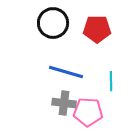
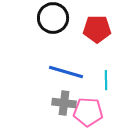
black circle: moved 5 px up
cyan line: moved 5 px left, 1 px up
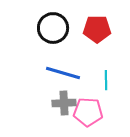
black circle: moved 10 px down
blue line: moved 3 px left, 1 px down
gray cross: rotated 10 degrees counterclockwise
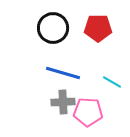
red pentagon: moved 1 px right, 1 px up
cyan line: moved 6 px right, 2 px down; rotated 60 degrees counterclockwise
gray cross: moved 1 px left, 1 px up
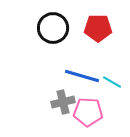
blue line: moved 19 px right, 3 px down
gray cross: rotated 10 degrees counterclockwise
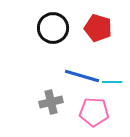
red pentagon: rotated 16 degrees clockwise
cyan line: rotated 30 degrees counterclockwise
gray cross: moved 12 px left
pink pentagon: moved 6 px right
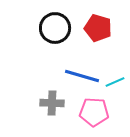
black circle: moved 2 px right
cyan line: moved 3 px right; rotated 24 degrees counterclockwise
gray cross: moved 1 px right, 1 px down; rotated 15 degrees clockwise
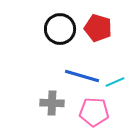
black circle: moved 5 px right, 1 px down
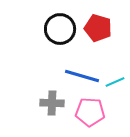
pink pentagon: moved 4 px left
